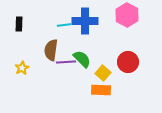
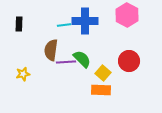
red circle: moved 1 px right, 1 px up
yellow star: moved 1 px right, 6 px down; rotated 16 degrees clockwise
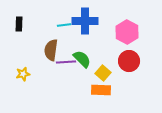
pink hexagon: moved 17 px down
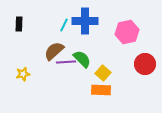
cyan line: rotated 56 degrees counterclockwise
pink hexagon: rotated 20 degrees clockwise
brown semicircle: moved 3 px right, 1 px down; rotated 40 degrees clockwise
red circle: moved 16 px right, 3 px down
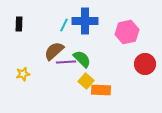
yellow square: moved 17 px left, 8 px down
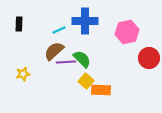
cyan line: moved 5 px left, 5 px down; rotated 40 degrees clockwise
red circle: moved 4 px right, 6 px up
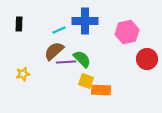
red circle: moved 2 px left, 1 px down
yellow square: rotated 21 degrees counterclockwise
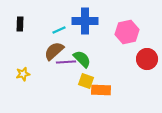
black rectangle: moved 1 px right
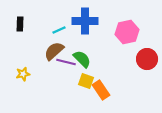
purple line: rotated 18 degrees clockwise
orange rectangle: rotated 54 degrees clockwise
